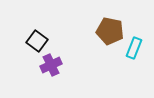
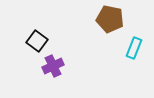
brown pentagon: moved 12 px up
purple cross: moved 2 px right, 1 px down
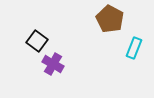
brown pentagon: rotated 16 degrees clockwise
purple cross: moved 2 px up; rotated 35 degrees counterclockwise
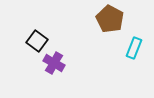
purple cross: moved 1 px right, 1 px up
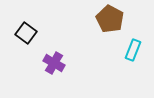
black square: moved 11 px left, 8 px up
cyan rectangle: moved 1 px left, 2 px down
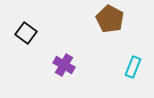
cyan rectangle: moved 17 px down
purple cross: moved 10 px right, 2 px down
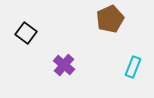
brown pentagon: rotated 20 degrees clockwise
purple cross: rotated 10 degrees clockwise
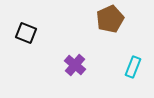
black square: rotated 15 degrees counterclockwise
purple cross: moved 11 px right
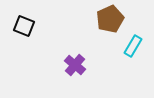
black square: moved 2 px left, 7 px up
cyan rectangle: moved 21 px up; rotated 10 degrees clockwise
